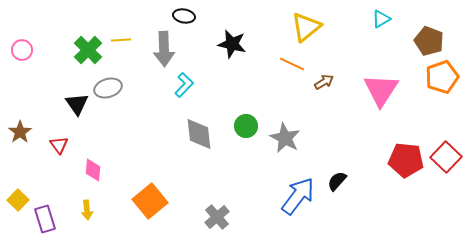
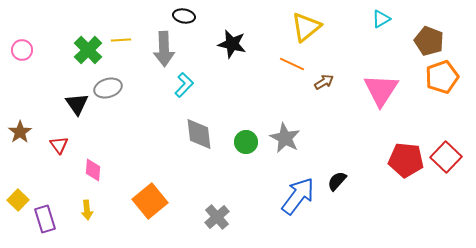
green circle: moved 16 px down
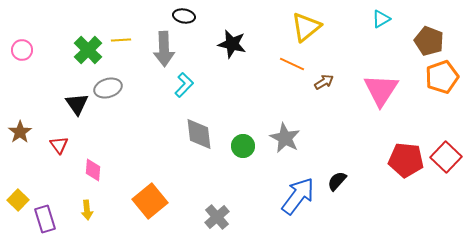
green circle: moved 3 px left, 4 px down
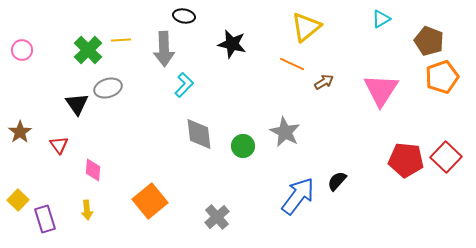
gray star: moved 6 px up
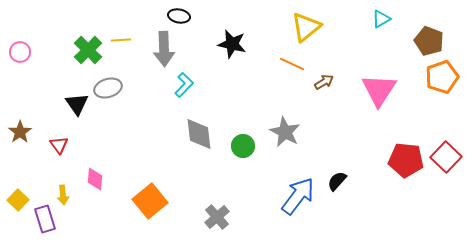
black ellipse: moved 5 px left
pink circle: moved 2 px left, 2 px down
pink triangle: moved 2 px left
pink diamond: moved 2 px right, 9 px down
yellow arrow: moved 24 px left, 15 px up
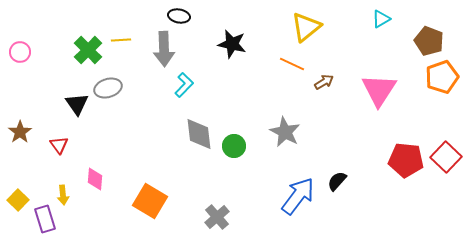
green circle: moved 9 px left
orange square: rotated 20 degrees counterclockwise
